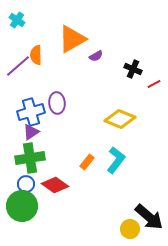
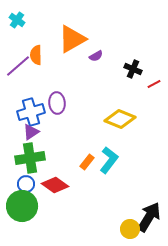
cyan L-shape: moved 7 px left
black arrow: rotated 100 degrees counterclockwise
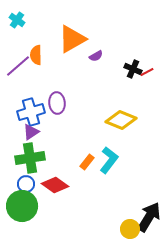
red line: moved 7 px left, 12 px up
yellow diamond: moved 1 px right, 1 px down
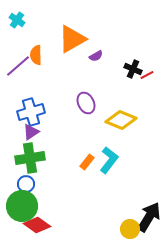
red line: moved 3 px down
purple ellipse: moved 29 px right; rotated 20 degrees counterclockwise
red diamond: moved 18 px left, 40 px down
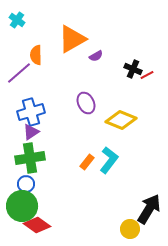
purple line: moved 1 px right, 7 px down
black arrow: moved 8 px up
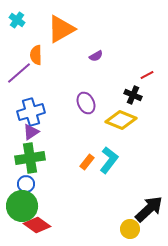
orange triangle: moved 11 px left, 10 px up
black cross: moved 26 px down
black arrow: rotated 16 degrees clockwise
